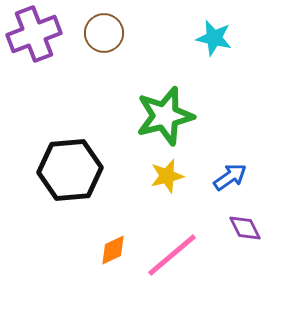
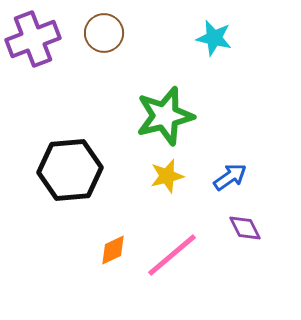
purple cross: moved 1 px left, 5 px down
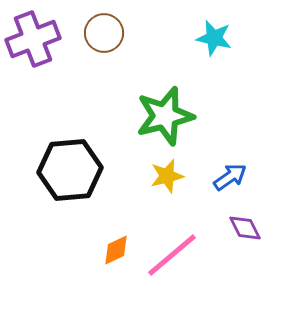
orange diamond: moved 3 px right
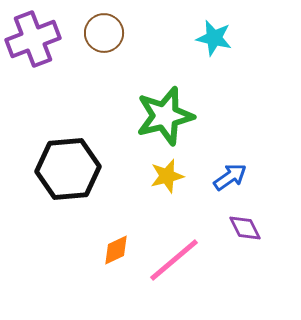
black hexagon: moved 2 px left, 1 px up
pink line: moved 2 px right, 5 px down
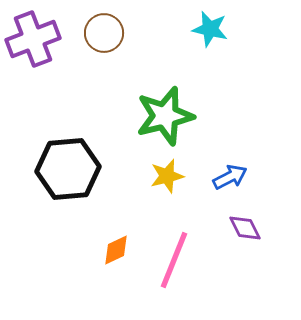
cyan star: moved 4 px left, 9 px up
blue arrow: rotated 8 degrees clockwise
pink line: rotated 28 degrees counterclockwise
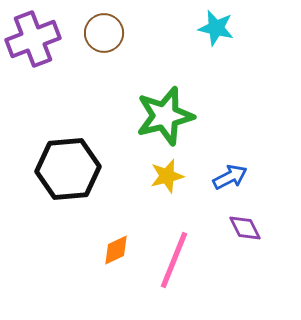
cyan star: moved 6 px right, 1 px up
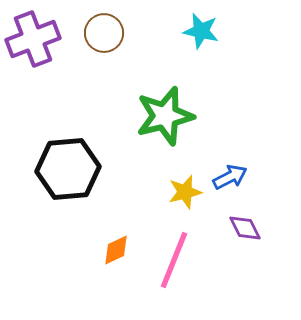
cyan star: moved 15 px left, 3 px down
yellow star: moved 18 px right, 16 px down
